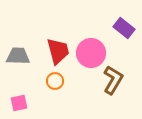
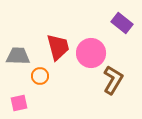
purple rectangle: moved 2 px left, 5 px up
red trapezoid: moved 4 px up
orange circle: moved 15 px left, 5 px up
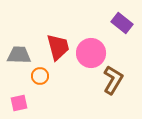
gray trapezoid: moved 1 px right, 1 px up
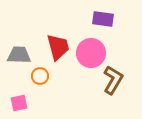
purple rectangle: moved 19 px left, 4 px up; rotated 30 degrees counterclockwise
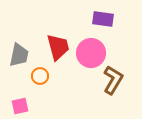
gray trapezoid: rotated 100 degrees clockwise
pink square: moved 1 px right, 3 px down
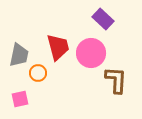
purple rectangle: rotated 35 degrees clockwise
orange circle: moved 2 px left, 3 px up
brown L-shape: moved 3 px right; rotated 28 degrees counterclockwise
pink square: moved 7 px up
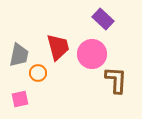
pink circle: moved 1 px right, 1 px down
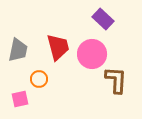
gray trapezoid: moved 1 px left, 5 px up
orange circle: moved 1 px right, 6 px down
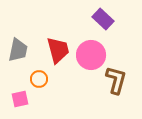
red trapezoid: moved 3 px down
pink circle: moved 1 px left, 1 px down
brown L-shape: rotated 12 degrees clockwise
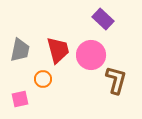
gray trapezoid: moved 2 px right
orange circle: moved 4 px right
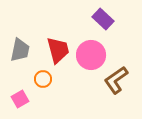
brown L-shape: rotated 140 degrees counterclockwise
pink square: rotated 18 degrees counterclockwise
